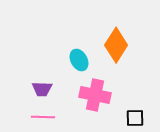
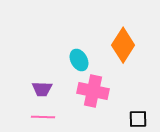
orange diamond: moved 7 px right
pink cross: moved 2 px left, 4 px up
black square: moved 3 px right, 1 px down
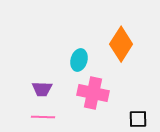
orange diamond: moved 2 px left, 1 px up
cyan ellipse: rotated 45 degrees clockwise
pink cross: moved 2 px down
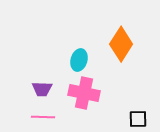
pink cross: moved 9 px left
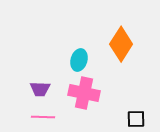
purple trapezoid: moved 2 px left
black square: moved 2 px left
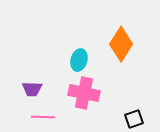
purple trapezoid: moved 8 px left
black square: moved 2 px left; rotated 18 degrees counterclockwise
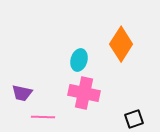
purple trapezoid: moved 10 px left, 4 px down; rotated 10 degrees clockwise
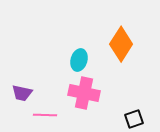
pink line: moved 2 px right, 2 px up
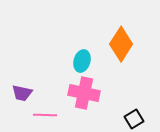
cyan ellipse: moved 3 px right, 1 px down
black square: rotated 12 degrees counterclockwise
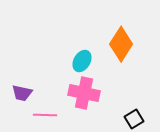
cyan ellipse: rotated 15 degrees clockwise
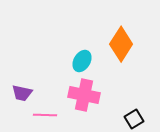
pink cross: moved 2 px down
